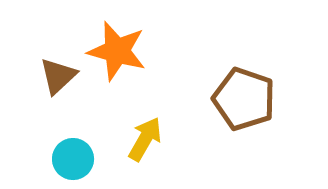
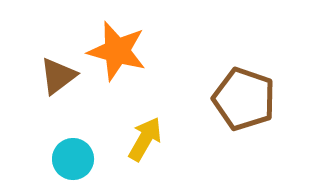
brown triangle: rotated 6 degrees clockwise
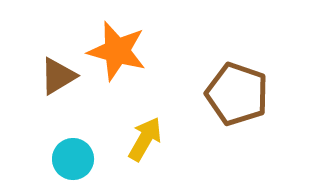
brown triangle: rotated 6 degrees clockwise
brown pentagon: moved 7 px left, 5 px up
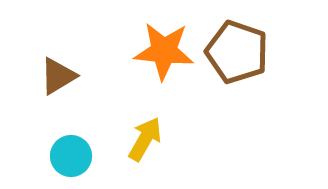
orange star: moved 47 px right; rotated 10 degrees counterclockwise
brown pentagon: moved 42 px up
cyan circle: moved 2 px left, 3 px up
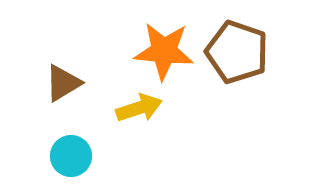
brown triangle: moved 5 px right, 7 px down
yellow arrow: moved 6 px left, 31 px up; rotated 42 degrees clockwise
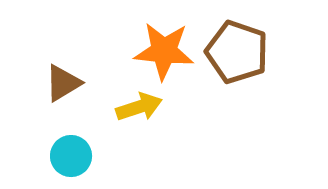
yellow arrow: moved 1 px up
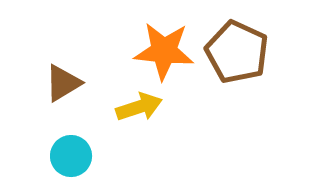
brown pentagon: rotated 6 degrees clockwise
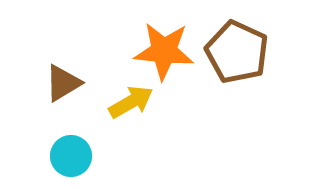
yellow arrow: moved 8 px left, 5 px up; rotated 12 degrees counterclockwise
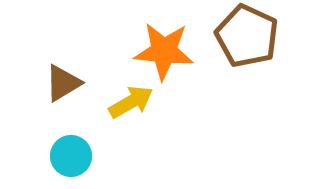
brown pentagon: moved 10 px right, 16 px up
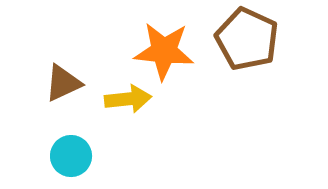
brown pentagon: moved 3 px down
brown triangle: rotated 6 degrees clockwise
yellow arrow: moved 3 px left, 3 px up; rotated 24 degrees clockwise
